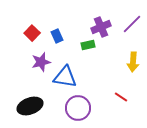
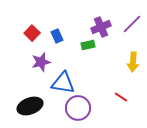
blue triangle: moved 2 px left, 6 px down
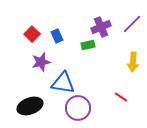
red square: moved 1 px down
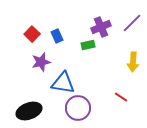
purple line: moved 1 px up
black ellipse: moved 1 px left, 5 px down
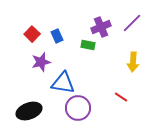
green rectangle: rotated 24 degrees clockwise
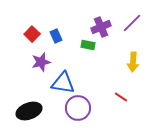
blue rectangle: moved 1 px left
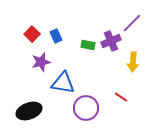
purple cross: moved 10 px right, 14 px down
purple circle: moved 8 px right
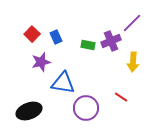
blue rectangle: moved 1 px down
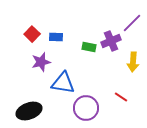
blue rectangle: rotated 64 degrees counterclockwise
green rectangle: moved 1 px right, 2 px down
